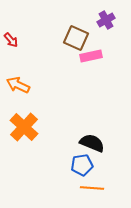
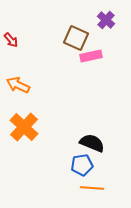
purple cross: rotated 18 degrees counterclockwise
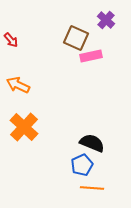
blue pentagon: rotated 15 degrees counterclockwise
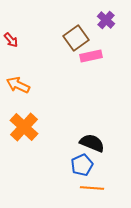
brown square: rotated 30 degrees clockwise
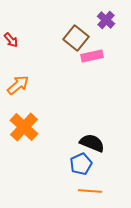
brown square: rotated 15 degrees counterclockwise
pink rectangle: moved 1 px right
orange arrow: rotated 115 degrees clockwise
blue pentagon: moved 1 px left, 1 px up
orange line: moved 2 px left, 3 px down
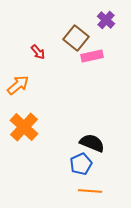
red arrow: moved 27 px right, 12 px down
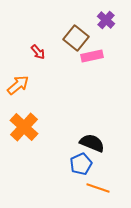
orange line: moved 8 px right, 3 px up; rotated 15 degrees clockwise
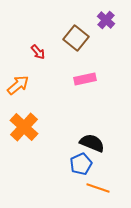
pink rectangle: moved 7 px left, 23 px down
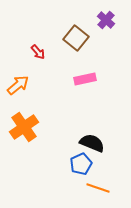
orange cross: rotated 12 degrees clockwise
